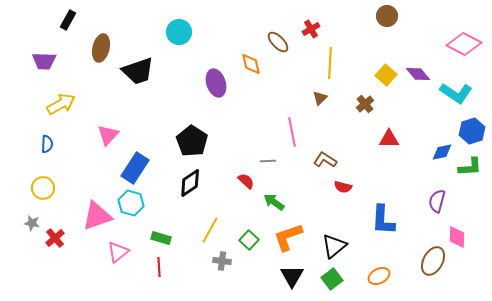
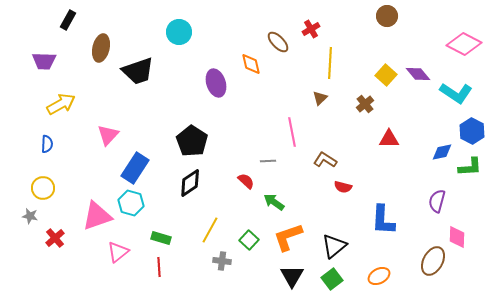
blue hexagon at (472, 131): rotated 15 degrees counterclockwise
gray star at (32, 223): moved 2 px left, 7 px up
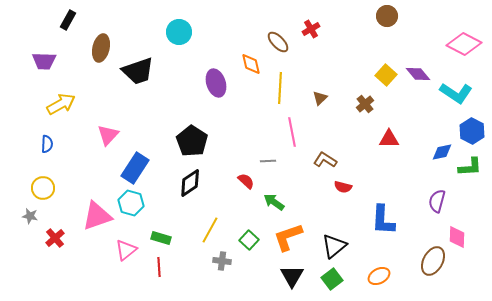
yellow line at (330, 63): moved 50 px left, 25 px down
pink triangle at (118, 252): moved 8 px right, 2 px up
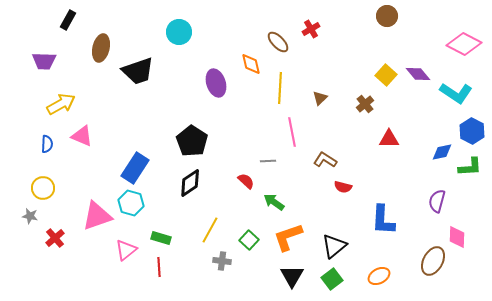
pink triangle at (108, 135): moved 26 px left, 1 px down; rotated 50 degrees counterclockwise
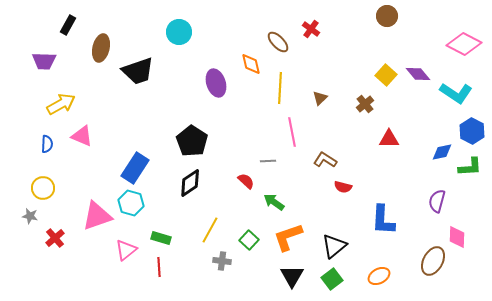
black rectangle at (68, 20): moved 5 px down
red cross at (311, 29): rotated 24 degrees counterclockwise
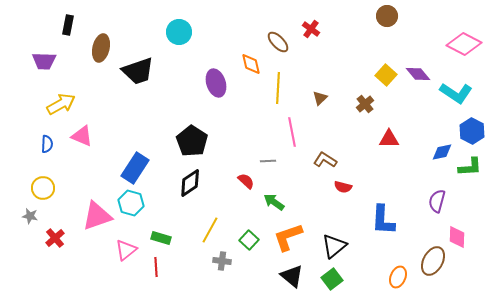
black rectangle at (68, 25): rotated 18 degrees counterclockwise
yellow line at (280, 88): moved 2 px left
red line at (159, 267): moved 3 px left
black triangle at (292, 276): rotated 20 degrees counterclockwise
orange ellipse at (379, 276): moved 19 px right, 1 px down; rotated 40 degrees counterclockwise
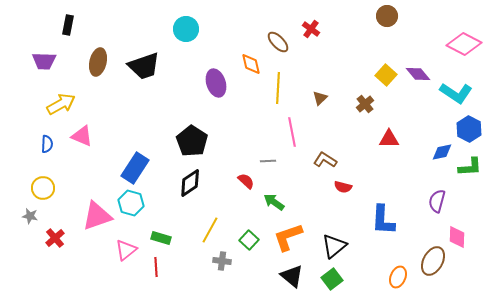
cyan circle at (179, 32): moved 7 px right, 3 px up
brown ellipse at (101, 48): moved 3 px left, 14 px down
black trapezoid at (138, 71): moved 6 px right, 5 px up
blue hexagon at (472, 131): moved 3 px left, 2 px up
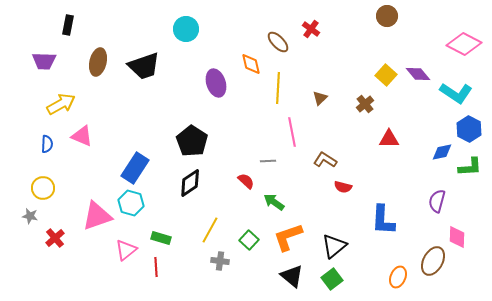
gray cross at (222, 261): moved 2 px left
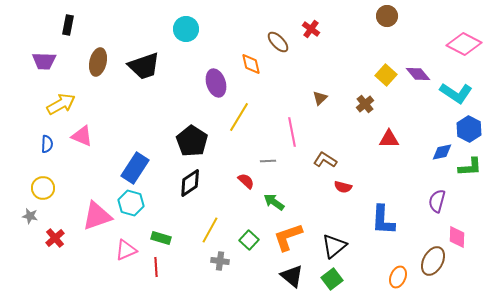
yellow line at (278, 88): moved 39 px left, 29 px down; rotated 28 degrees clockwise
pink triangle at (126, 250): rotated 15 degrees clockwise
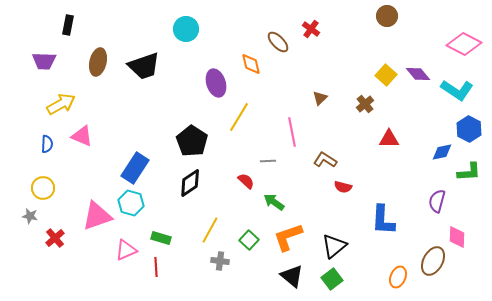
cyan L-shape at (456, 93): moved 1 px right, 3 px up
green L-shape at (470, 167): moved 1 px left, 5 px down
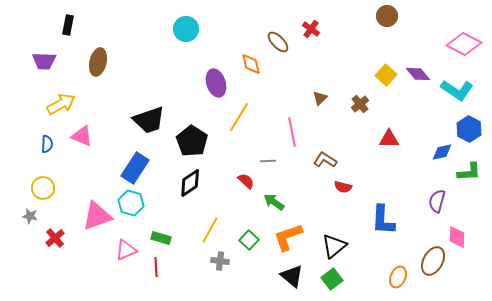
black trapezoid at (144, 66): moved 5 px right, 54 px down
brown cross at (365, 104): moved 5 px left
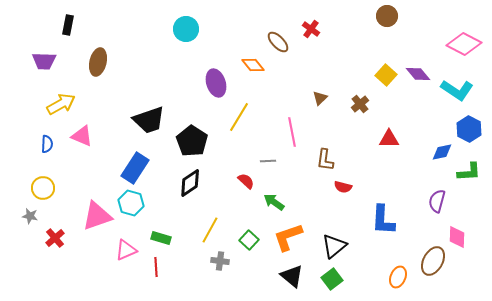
orange diamond at (251, 64): moved 2 px right, 1 px down; rotated 25 degrees counterclockwise
brown L-shape at (325, 160): rotated 115 degrees counterclockwise
